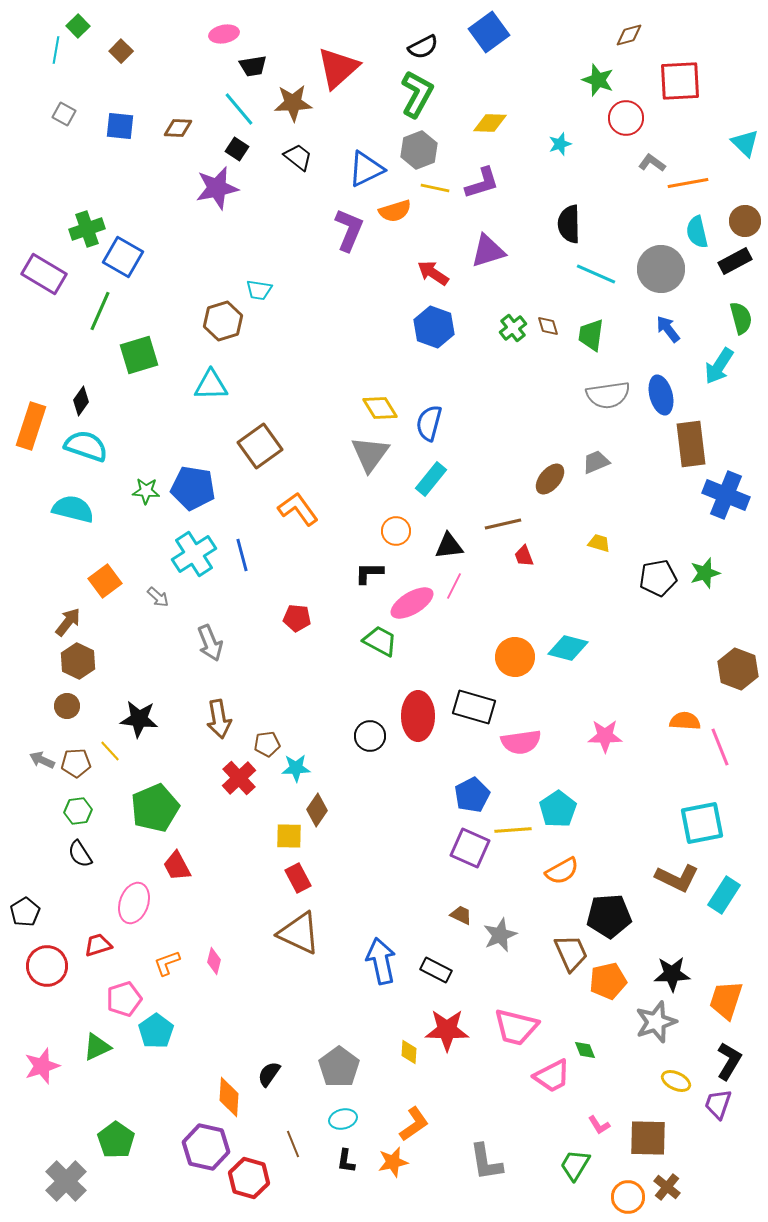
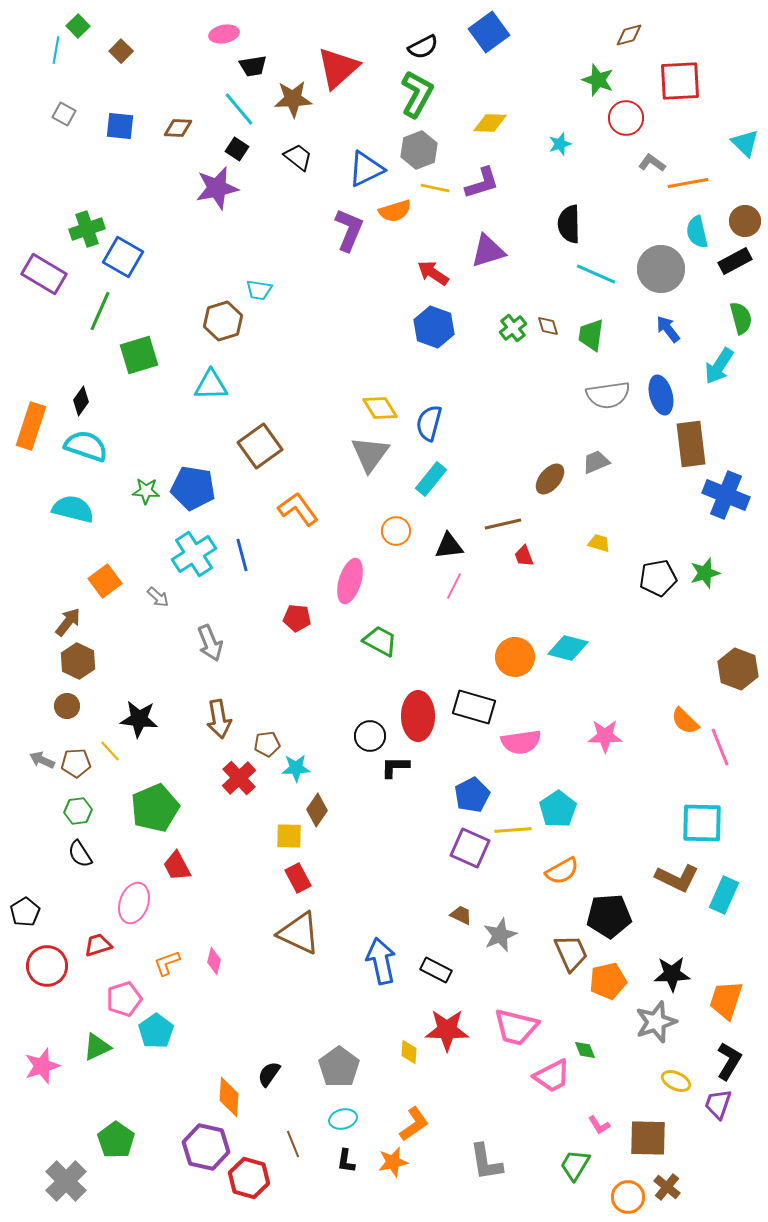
brown star at (293, 103): moved 4 px up
black L-shape at (369, 573): moved 26 px right, 194 px down
pink ellipse at (412, 603): moved 62 px left, 22 px up; rotated 42 degrees counterclockwise
orange semicircle at (685, 721): rotated 140 degrees counterclockwise
cyan square at (702, 823): rotated 12 degrees clockwise
cyan rectangle at (724, 895): rotated 9 degrees counterclockwise
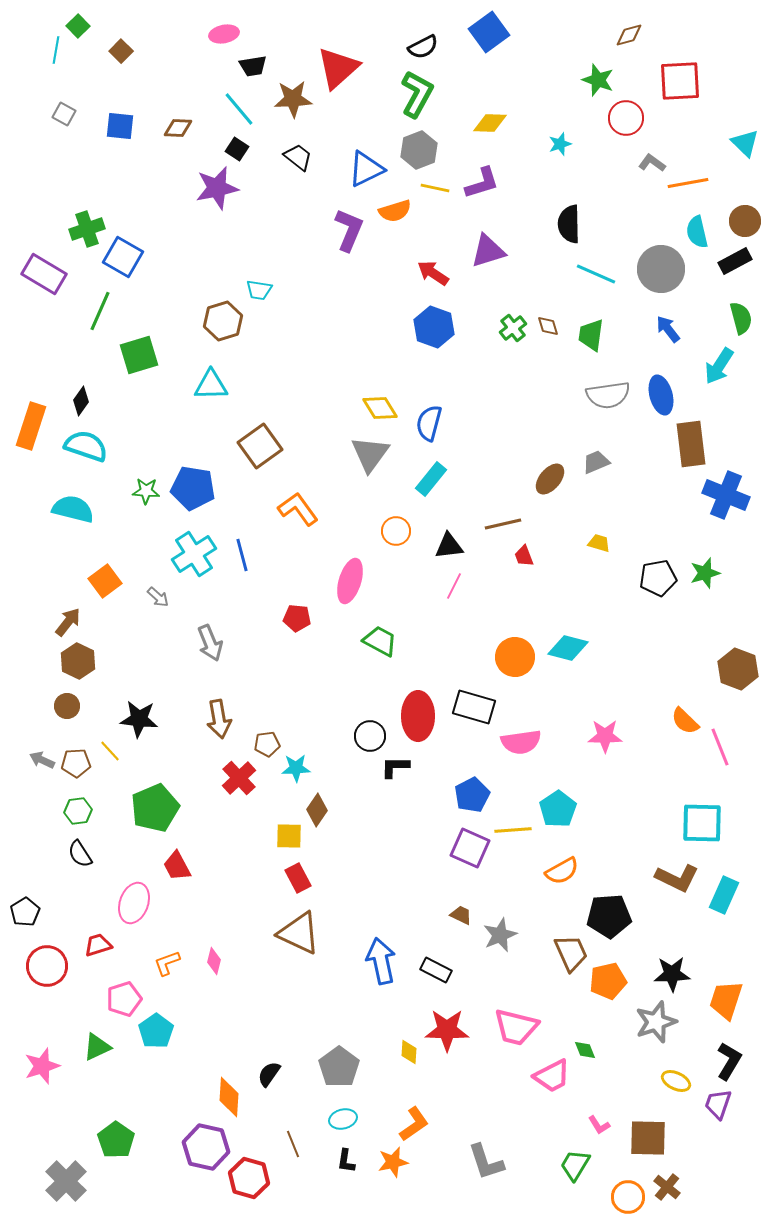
gray L-shape at (486, 1162): rotated 9 degrees counterclockwise
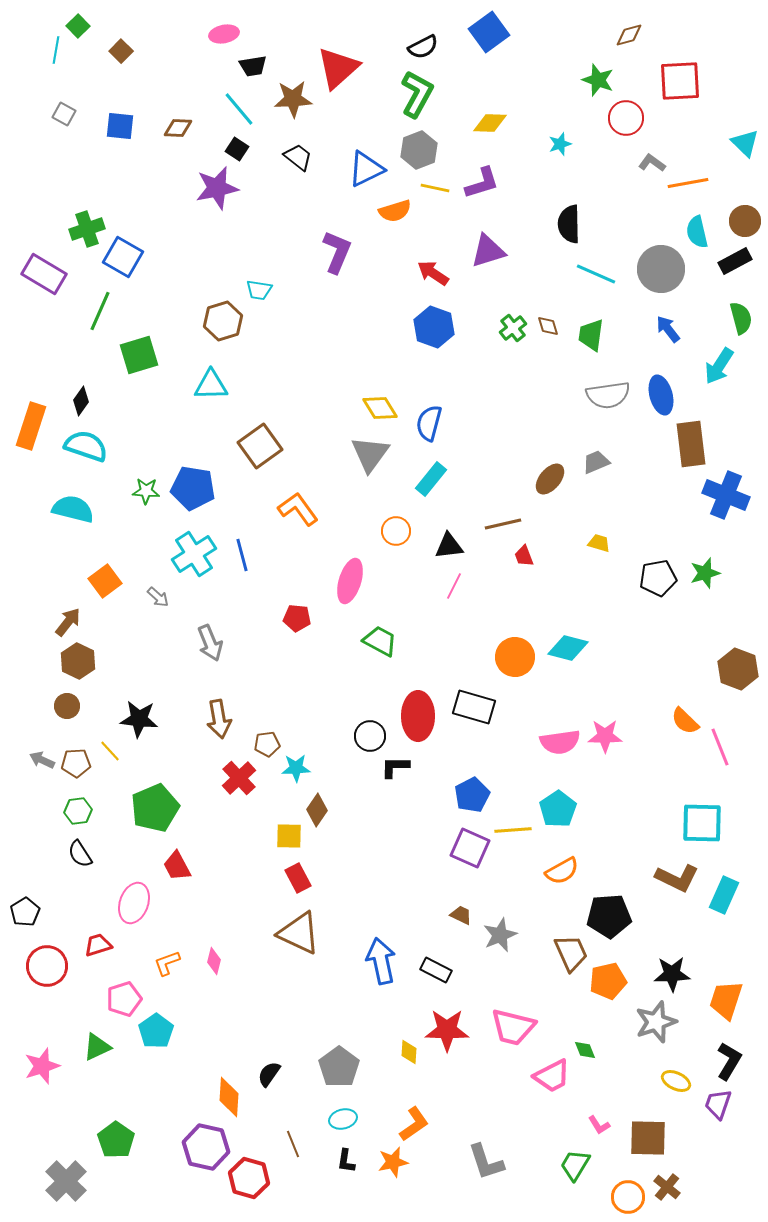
purple L-shape at (349, 230): moved 12 px left, 22 px down
pink semicircle at (521, 742): moved 39 px right
pink trapezoid at (516, 1027): moved 3 px left
